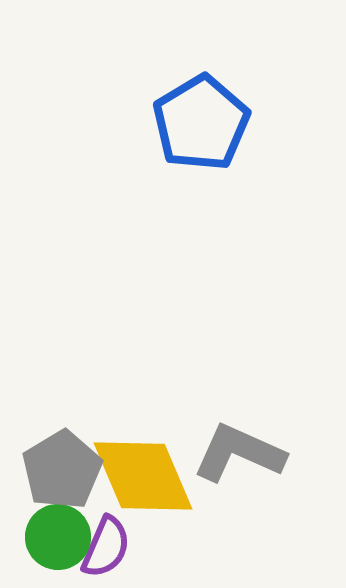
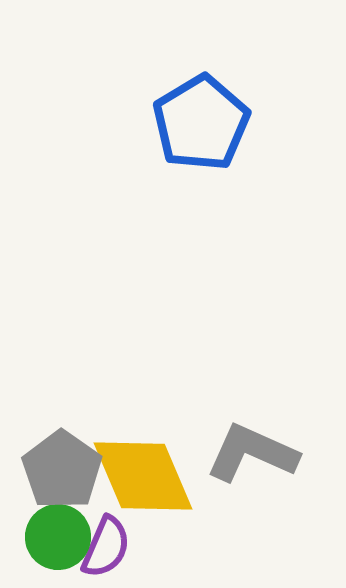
gray L-shape: moved 13 px right
gray pentagon: rotated 6 degrees counterclockwise
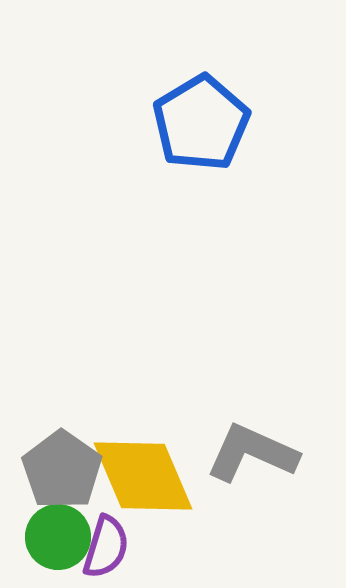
purple semicircle: rotated 6 degrees counterclockwise
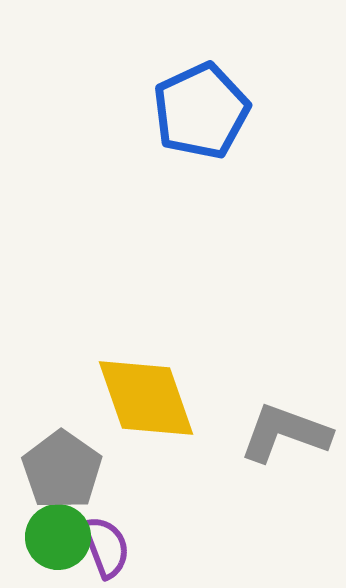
blue pentagon: moved 12 px up; rotated 6 degrees clockwise
gray L-shape: moved 33 px right, 20 px up; rotated 4 degrees counterclockwise
yellow diamond: moved 3 px right, 78 px up; rotated 4 degrees clockwise
purple semicircle: rotated 38 degrees counterclockwise
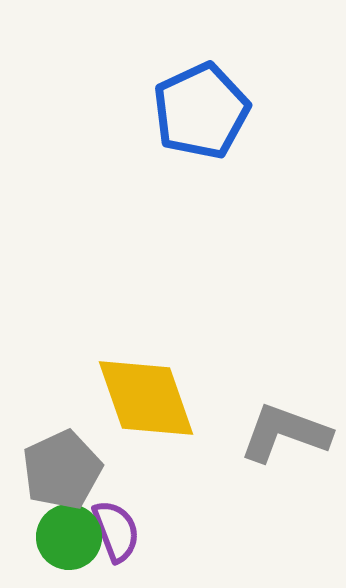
gray pentagon: rotated 12 degrees clockwise
green circle: moved 11 px right
purple semicircle: moved 10 px right, 16 px up
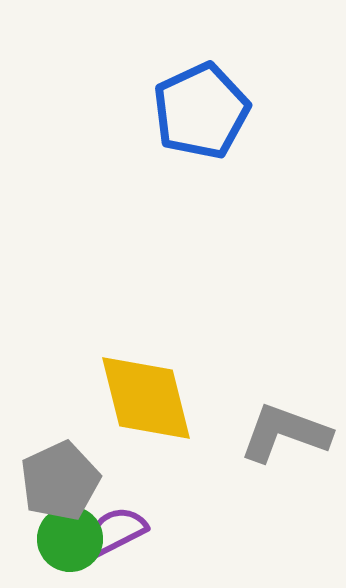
yellow diamond: rotated 5 degrees clockwise
gray pentagon: moved 2 px left, 11 px down
purple semicircle: rotated 96 degrees counterclockwise
green circle: moved 1 px right, 2 px down
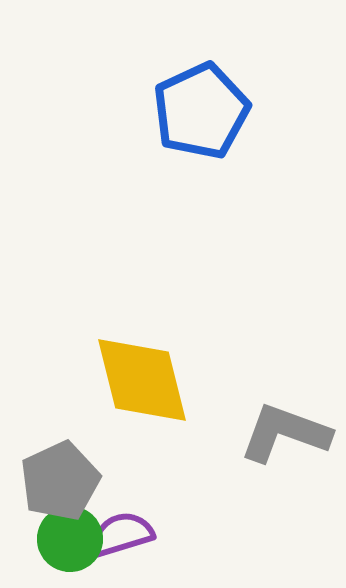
yellow diamond: moved 4 px left, 18 px up
purple semicircle: moved 6 px right, 3 px down; rotated 10 degrees clockwise
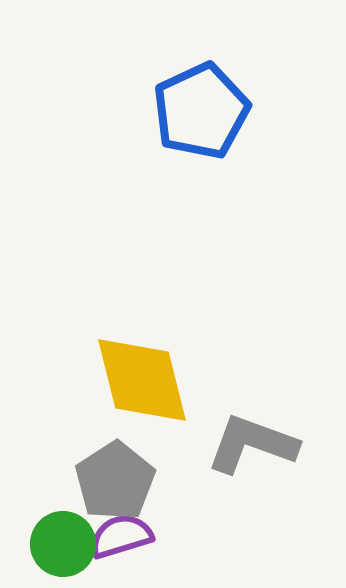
gray L-shape: moved 33 px left, 11 px down
gray pentagon: moved 55 px right; rotated 8 degrees counterclockwise
purple semicircle: moved 1 px left, 2 px down
green circle: moved 7 px left, 5 px down
